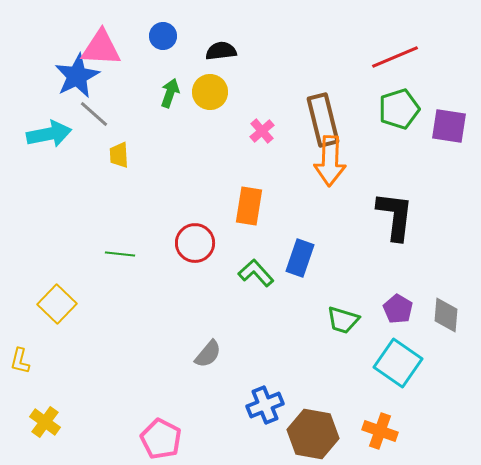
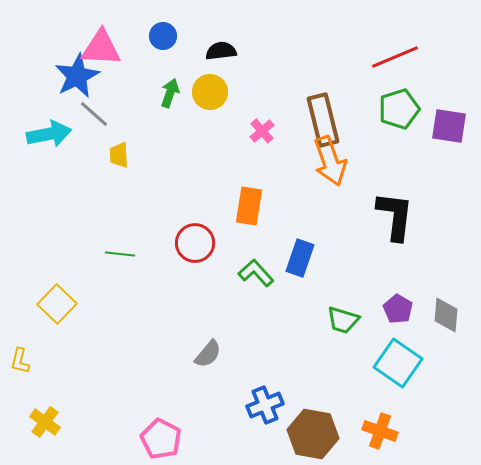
orange arrow: rotated 21 degrees counterclockwise
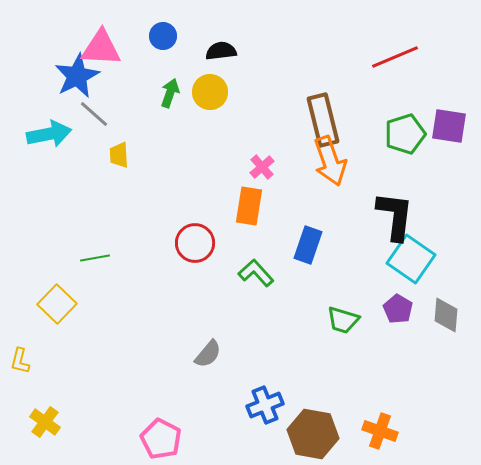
green pentagon: moved 6 px right, 25 px down
pink cross: moved 36 px down
green line: moved 25 px left, 4 px down; rotated 16 degrees counterclockwise
blue rectangle: moved 8 px right, 13 px up
cyan square: moved 13 px right, 104 px up
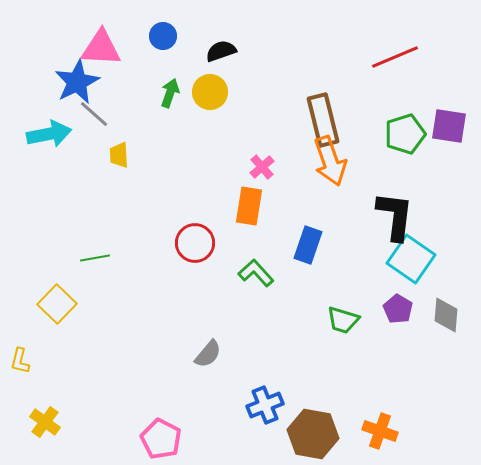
black semicircle: rotated 12 degrees counterclockwise
blue star: moved 6 px down
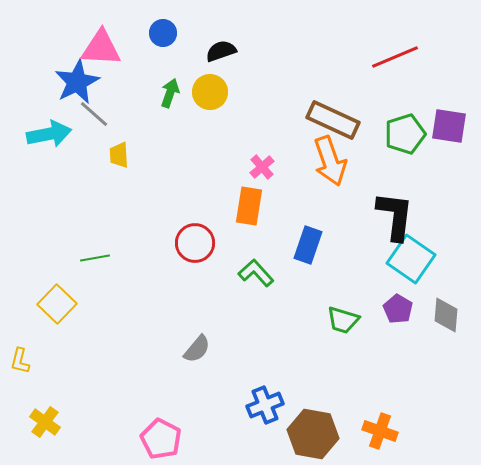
blue circle: moved 3 px up
brown rectangle: moved 10 px right; rotated 51 degrees counterclockwise
gray semicircle: moved 11 px left, 5 px up
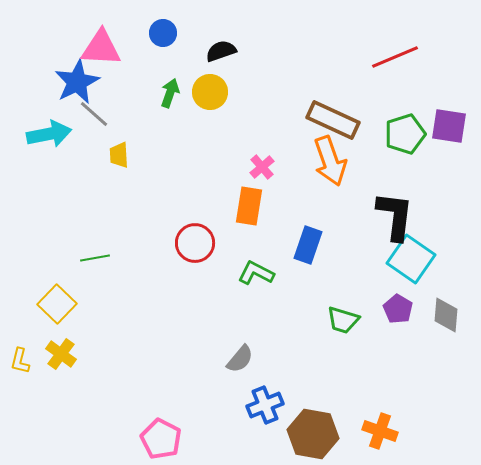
green L-shape: rotated 21 degrees counterclockwise
gray semicircle: moved 43 px right, 10 px down
yellow cross: moved 16 px right, 68 px up
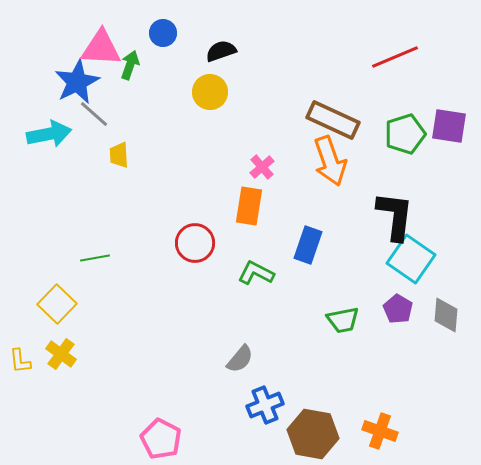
green arrow: moved 40 px left, 28 px up
green trapezoid: rotated 28 degrees counterclockwise
yellow L-shape: rotated 20 degrees counterclockwise
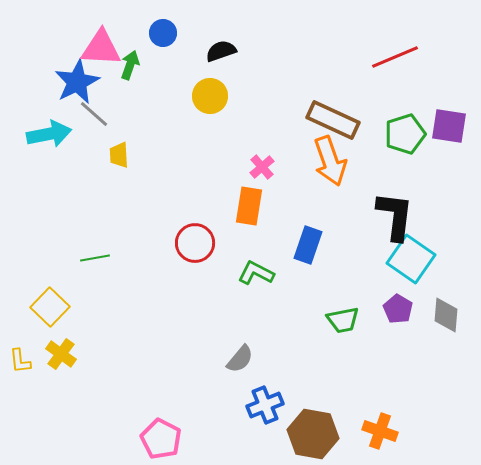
yellow circle: moved 4 px down
yellow square: moved 7 px left, 3 px down
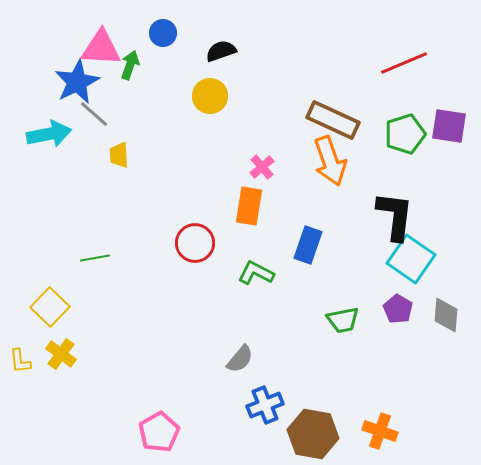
red line: moved 9 px right, 6 px down
pink pentagon: moved 2 px left, 7 px up; rotated 15 degrees clockwise
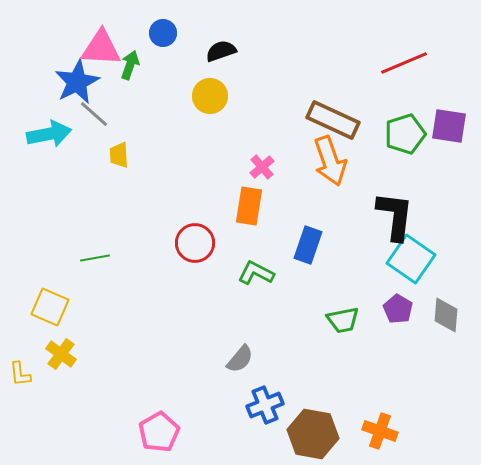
yellow square: rotated 21 degrees counterclockwise
yellow L-shape: moved 13 px down
